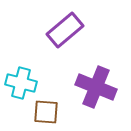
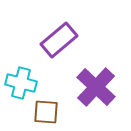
purple rectangle: moved 6 px left, 10 px down
purple cross: rotated 21 degrees clockwise
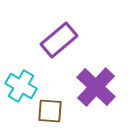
cyan cross: moved 3 px down; rotated 16 degrees clockwise
brown square: moved 4 px right, 1 px up
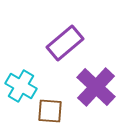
purple rectangle: moved 6 px right, 3 px down
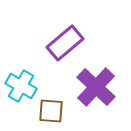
brown square: moved 1 px right
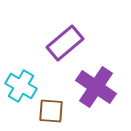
purple cross: rotated 9 degrees counterclockwise
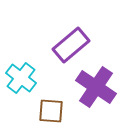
purple rectangle: moved 6 px right, 2 px down
cyan cross: moved 8 px up; rotated 8 degrees clockwise
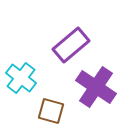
brown square: rotated 12 degrees clockwise
